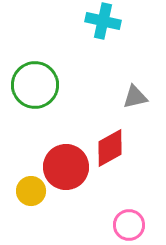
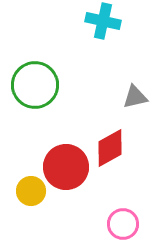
pink circle: moved 6 px left, 1 px up
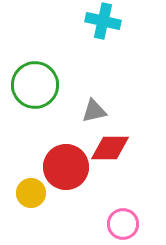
gray triangle: moved 41 px left, 14 px down
red diamond: rotated 30 degrees clockwise
yellow circle: moved 2 px down
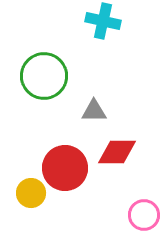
green circle: moved 9 px right, 9 px up
gray triangle: rotated 12 degrees clockwise
red diamond: moved 7 px right, 4 px down
red circle: moved 1 px left, 1 px down
pink circle: moved 21 px right, 9 px up
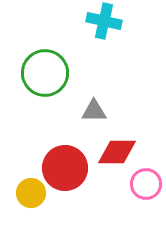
cyan cross: moved 1 px right
green circle: moved 1 px right, 3 px up
pink circle: moved 2 px right, 31 px up
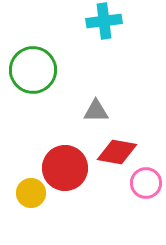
cyan cross: rotated 20 degrees counterclockwise
green circle: moved 12 px left, 3 px up
gray triangle: moved 2 px right
red diamond: rotated 9 degrees clockwise
pink circle: moved 1 px up
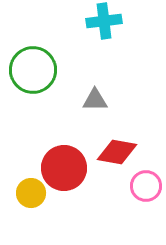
gray triangle: moved 1 px left, 11 px up
red circle: moved 1 px left
pink circle: moved 3 px down
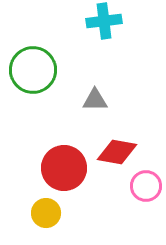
yellow circle: moved 15 px right, 20 px down
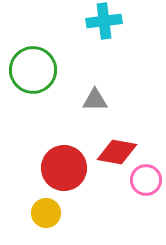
pink circle: moved 6 px up
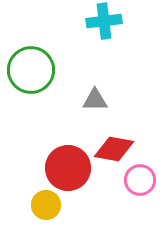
green circle: moved 2 px left
red diamond: moved 3 px left, 3 px up
red circle: moved 4 px right
pink circle: moved 6 px left
yellow circle: moved 8 px up
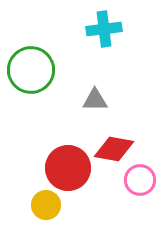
cyan cross: moved 8 px down
